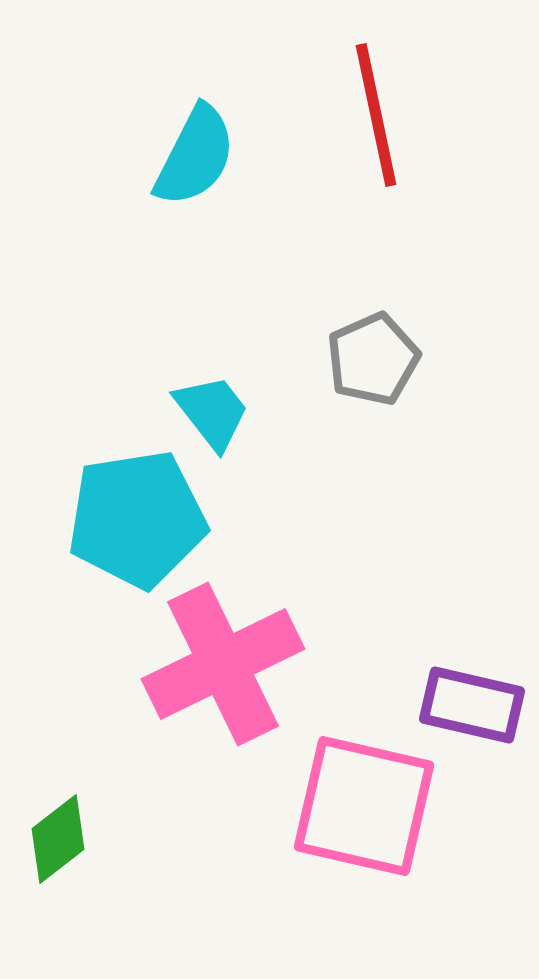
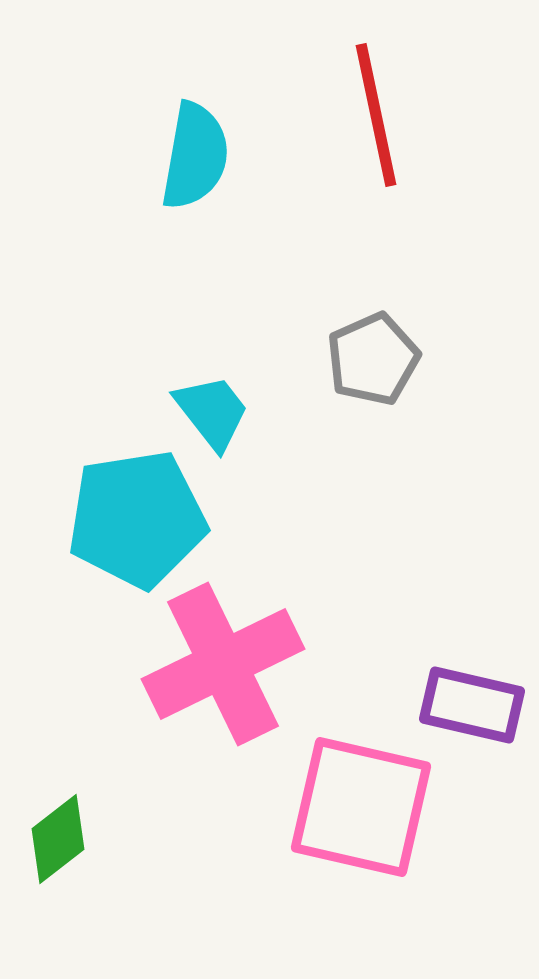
cyan semicircle: rotated 17 degrees counterclockwise
pink square: moved 3 px left, 1 px down
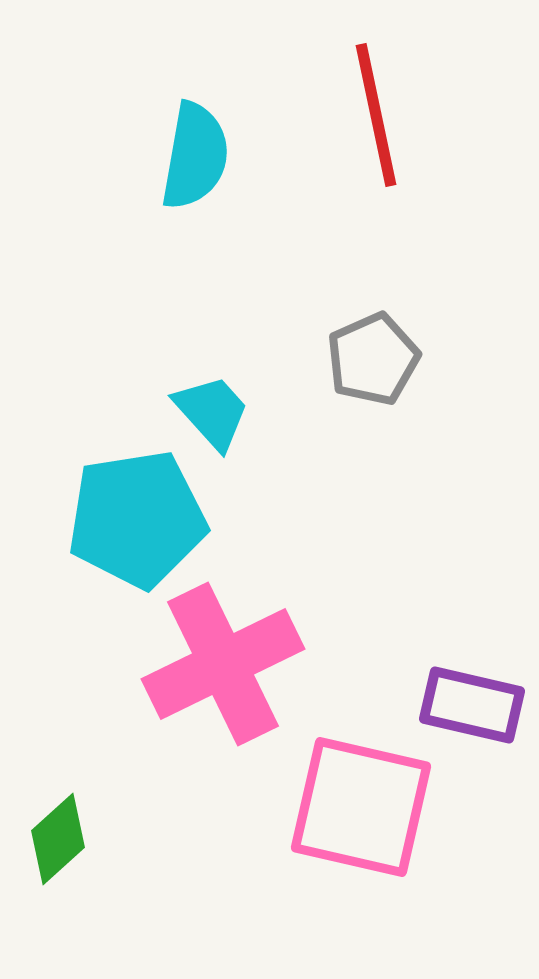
cyan trapezoid: rotated 4 degrees counterclockwise
green diamond: rotated 4 degrees counterclockwise
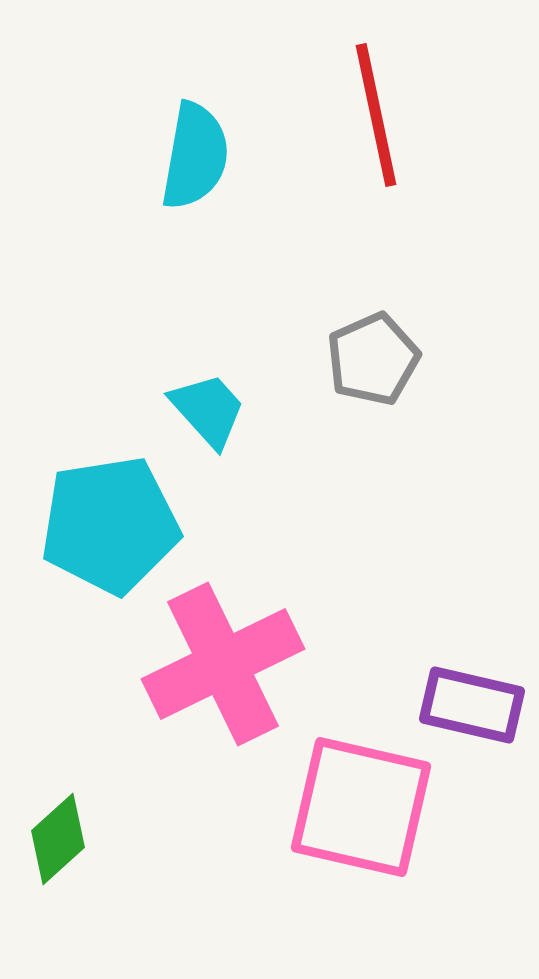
cyan trapezoid: moved 4 px left, 2 px up
cyan pentagon: moved 27 px left, 6 px down
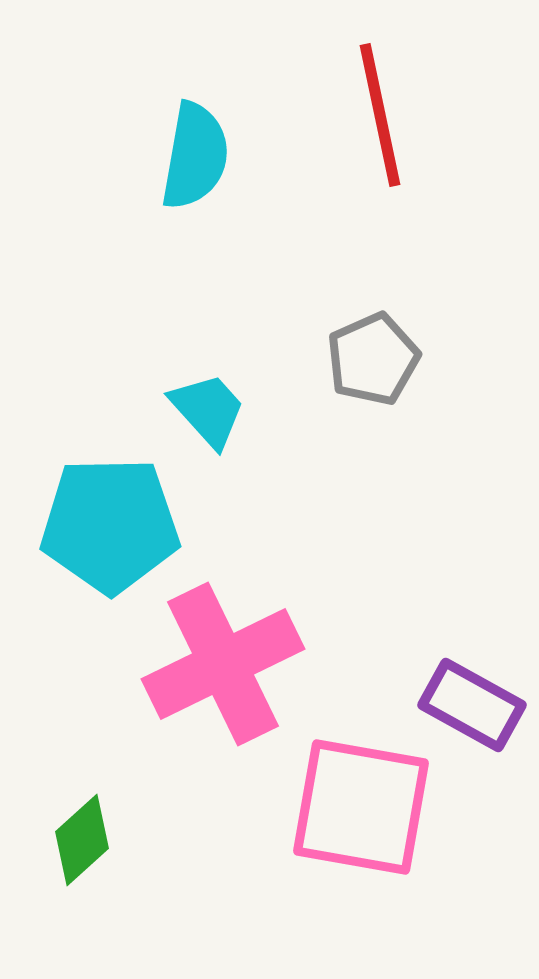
red line: moved 4 px right
cyan pentagon: rotated 8 degrees clockwise
purple rectangle: rotated 16 degrees clockwise
pink square: rotated 3 degrees counterclockwise
green diamond: moved 24 px right, 1 px down
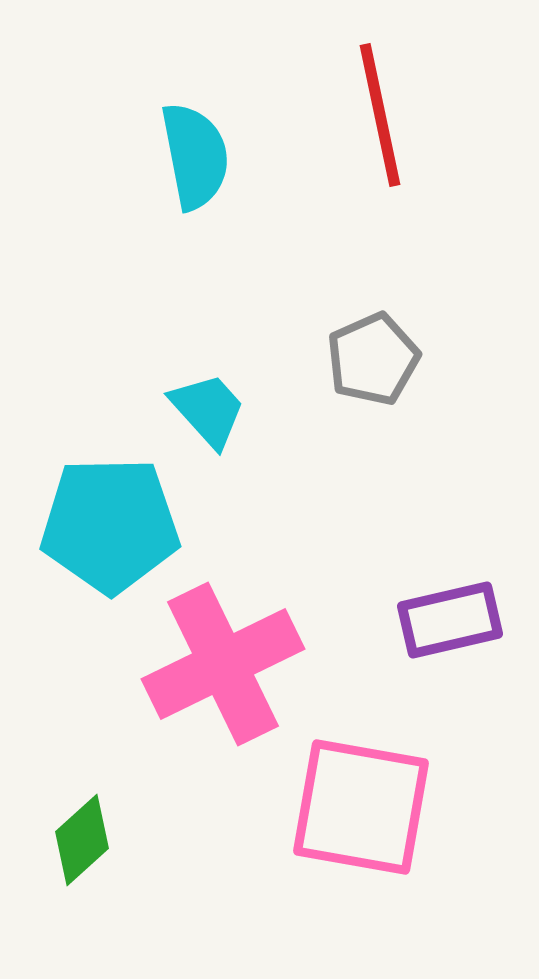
cyan semicircle: rotated 21 degrees counterclockwise
purple rectangle: moved 22 px left, 85 px up; rotated 42 degrees counterclockwise
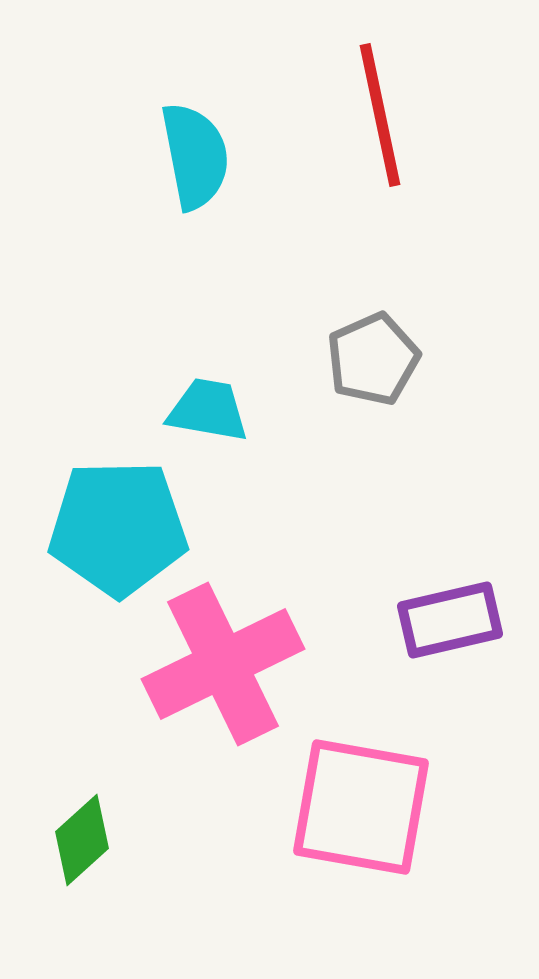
cyan trapezoid: rotated 38 degrees counterclockwise
cyan pentagon: moved 8 px right, 3 px down
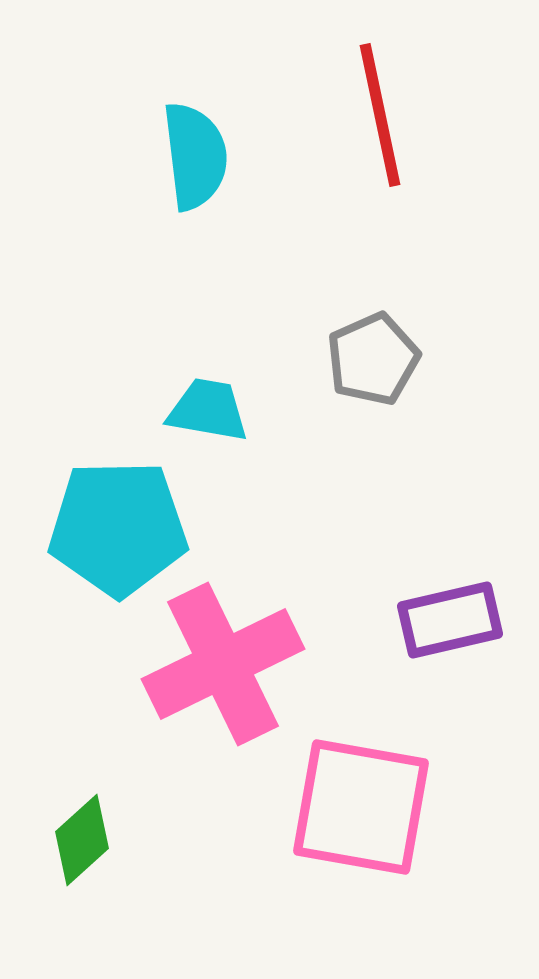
cyan semicircle: rotated 4 degrees clockwise
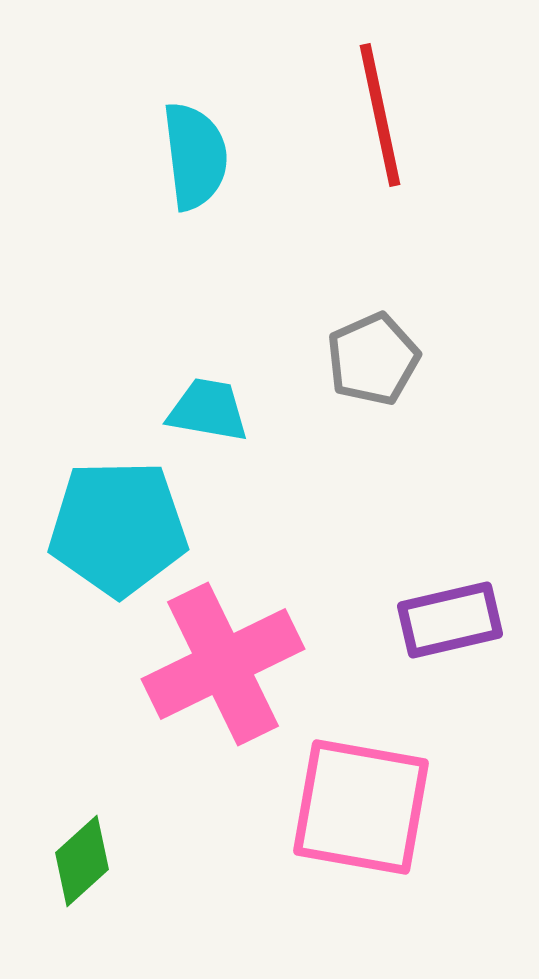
green diamond: moved 21 px down
